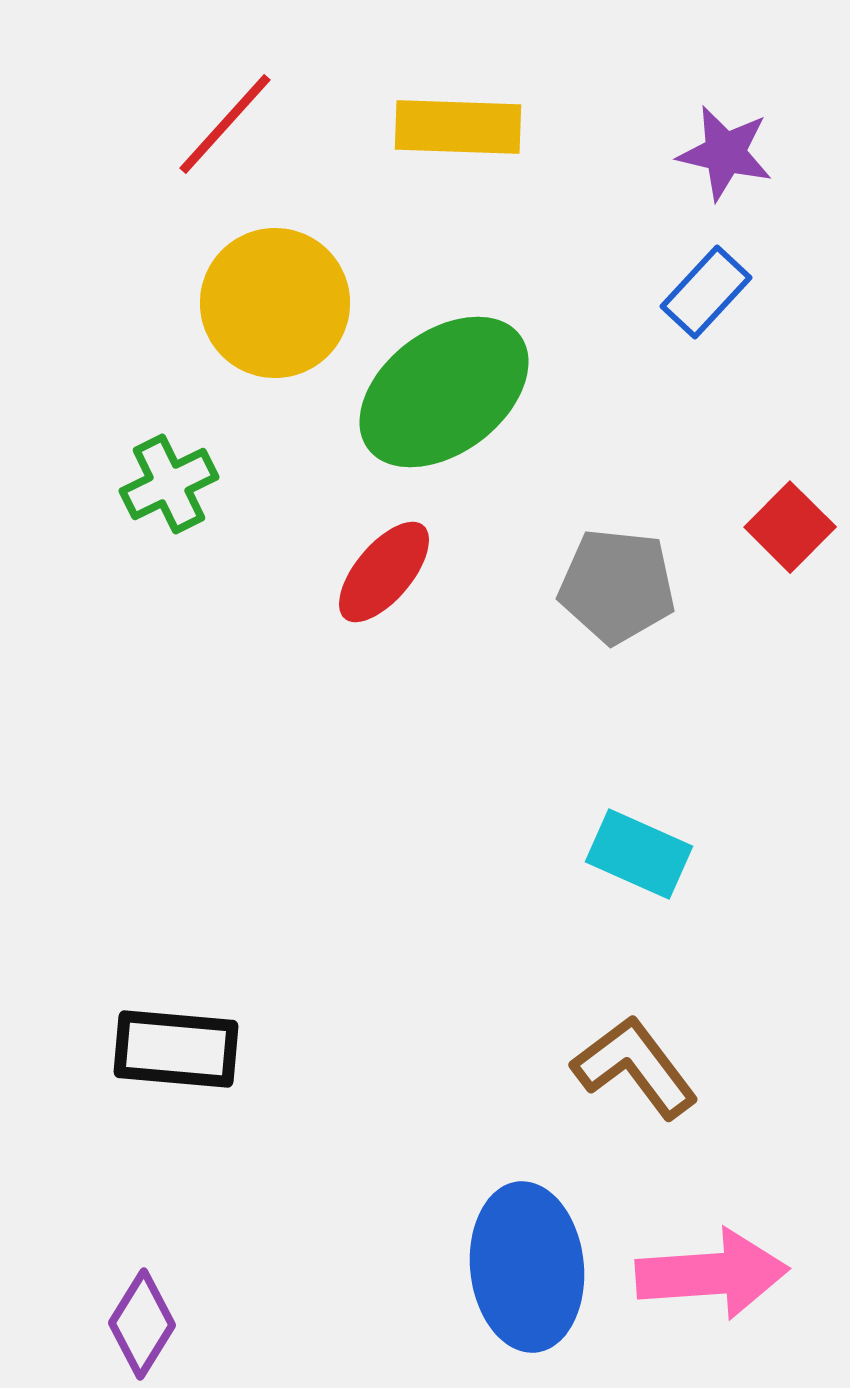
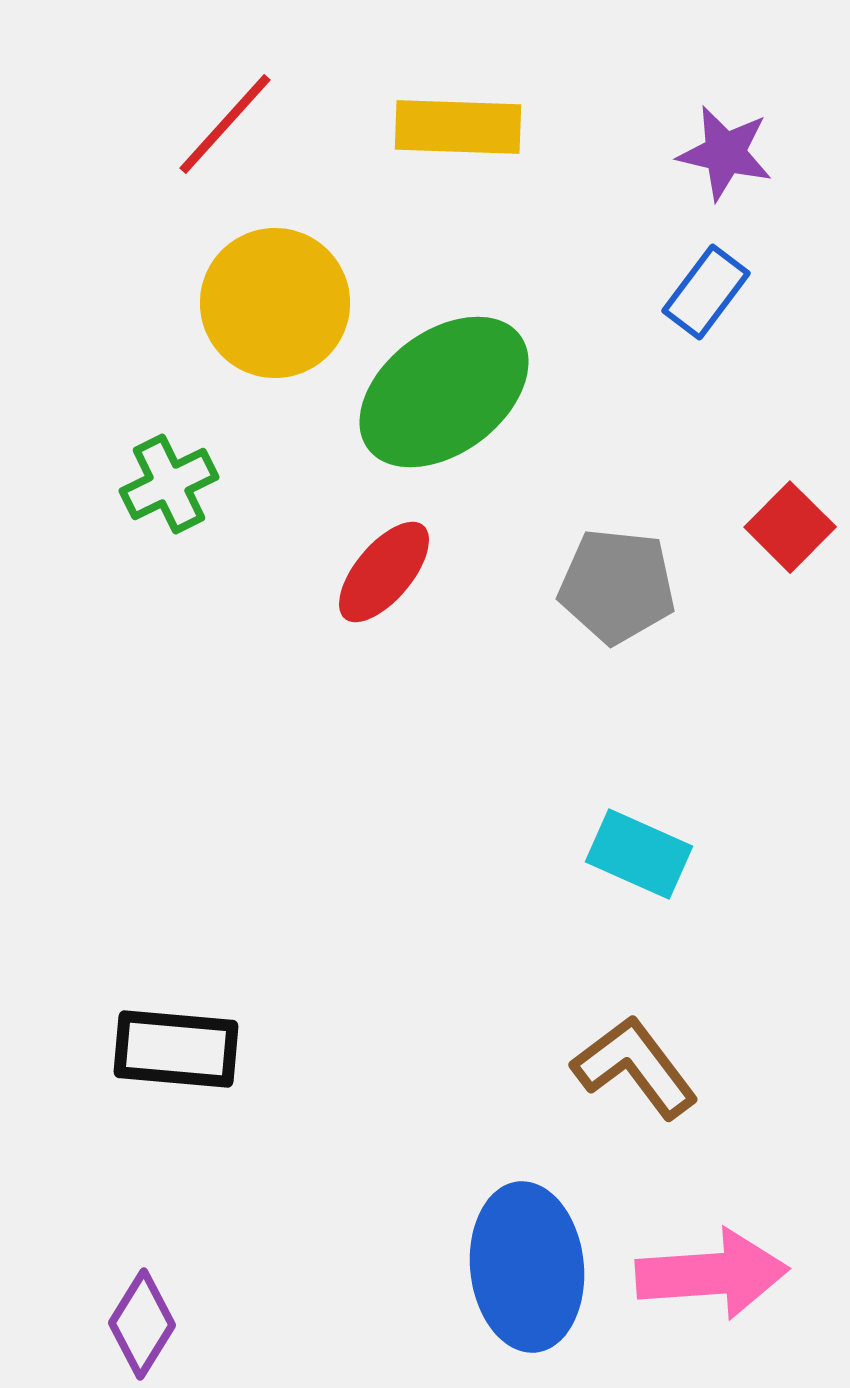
blue rectangle: rotated 6 degrees counterclockwise
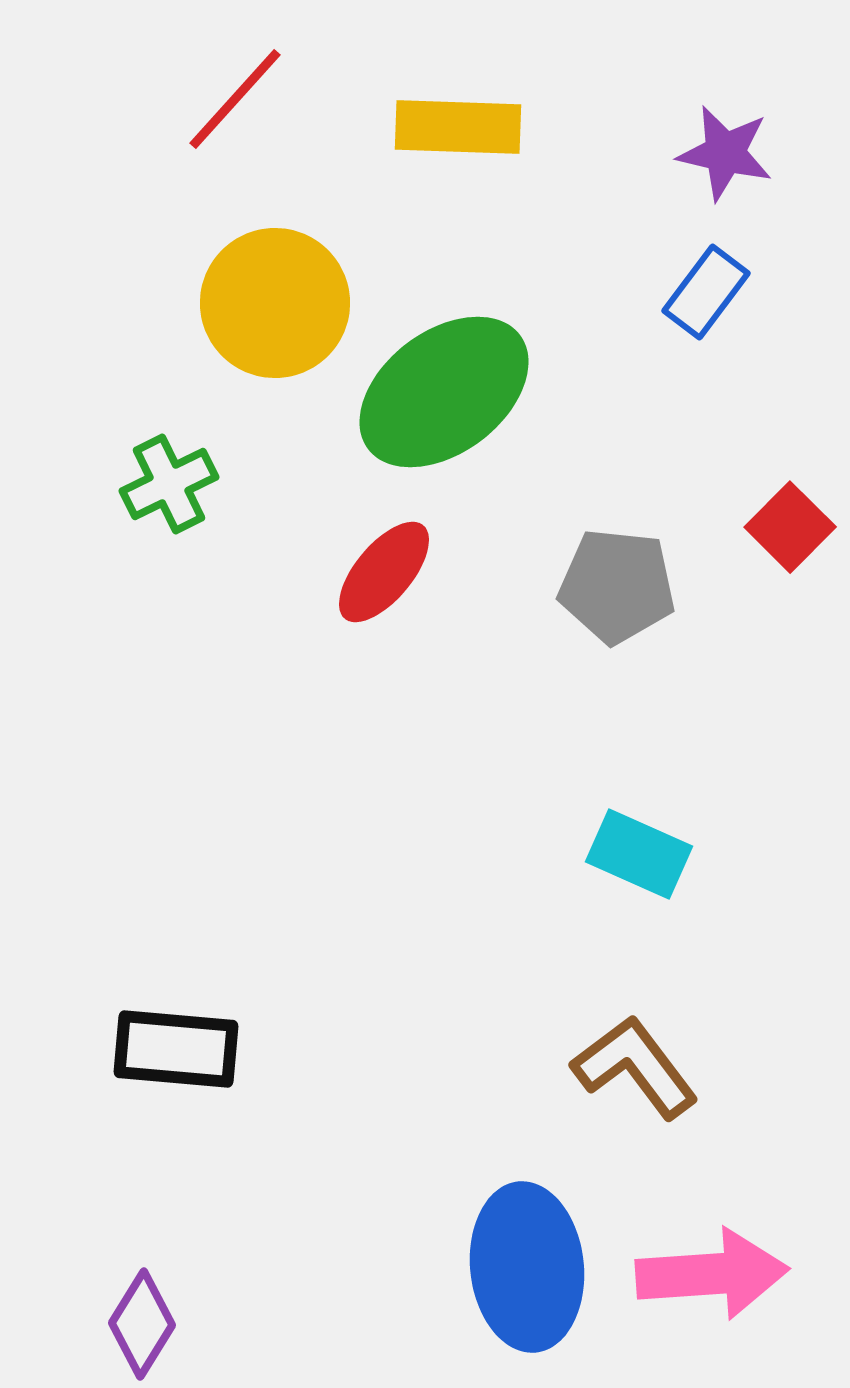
red line: moved 10 px right, 25 px up
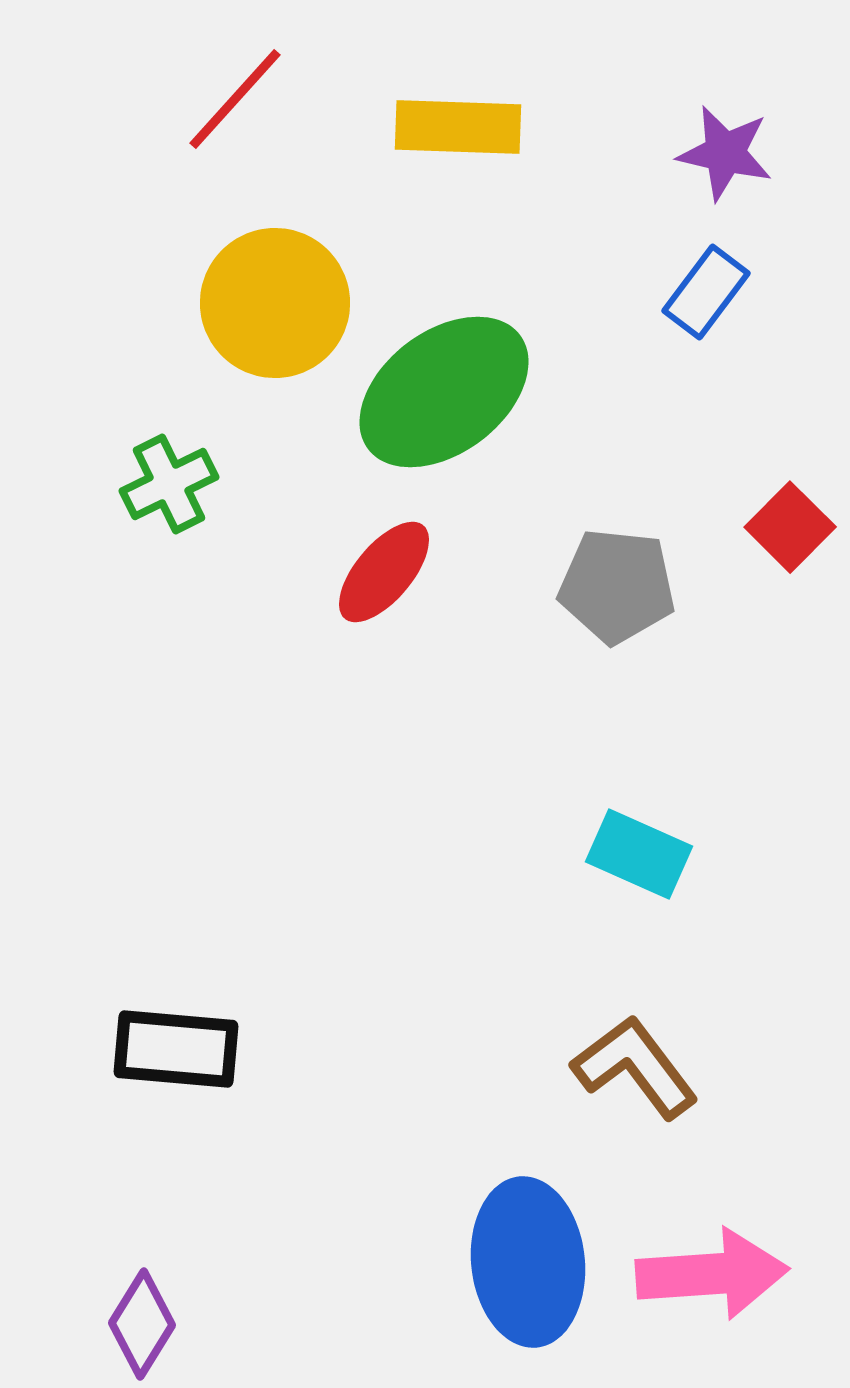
blue ellipse: moved 1 px right, 5 px up
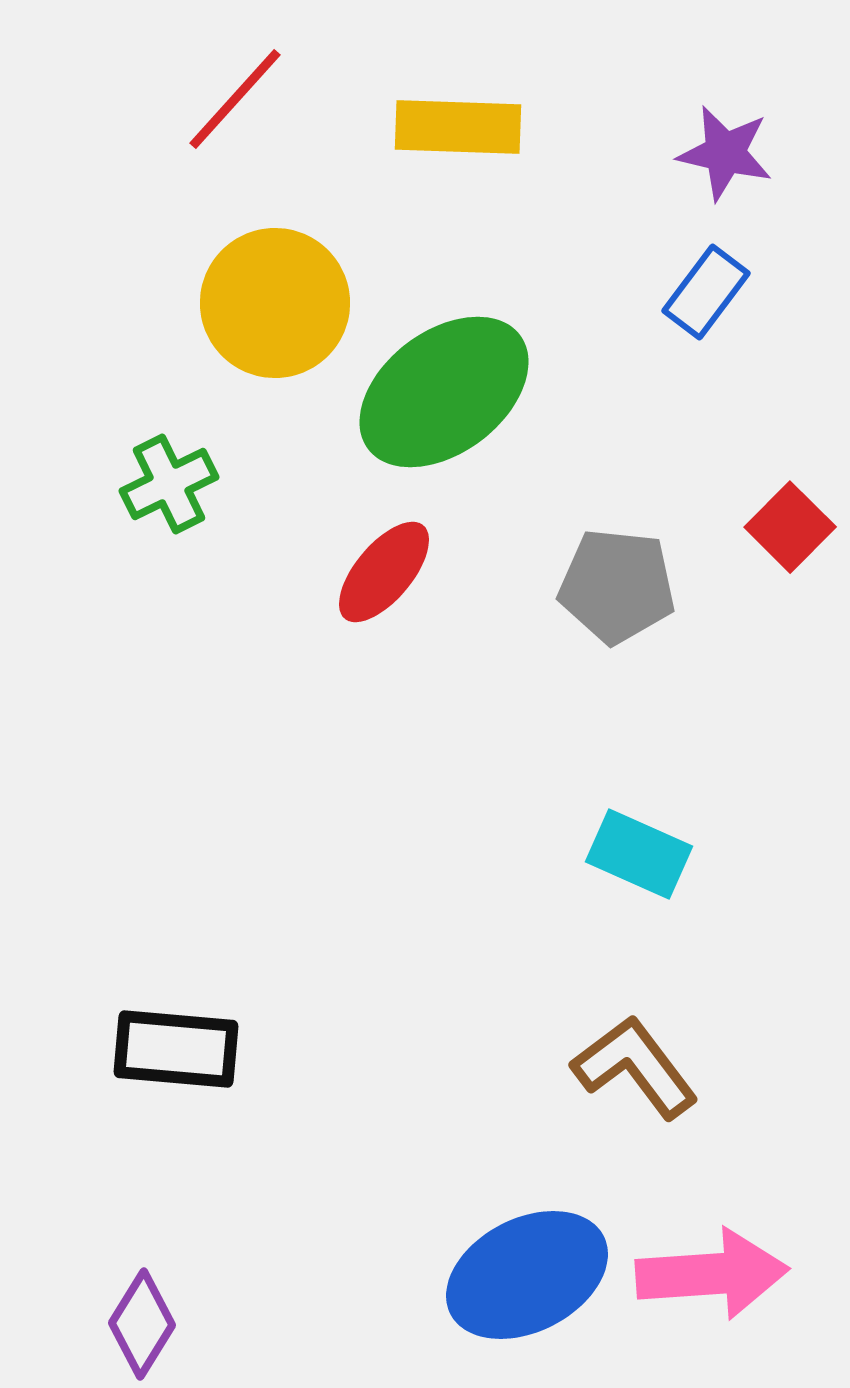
blue ellipse: moved 1 px left, 13 px down; rotated 69 degrees clockwise
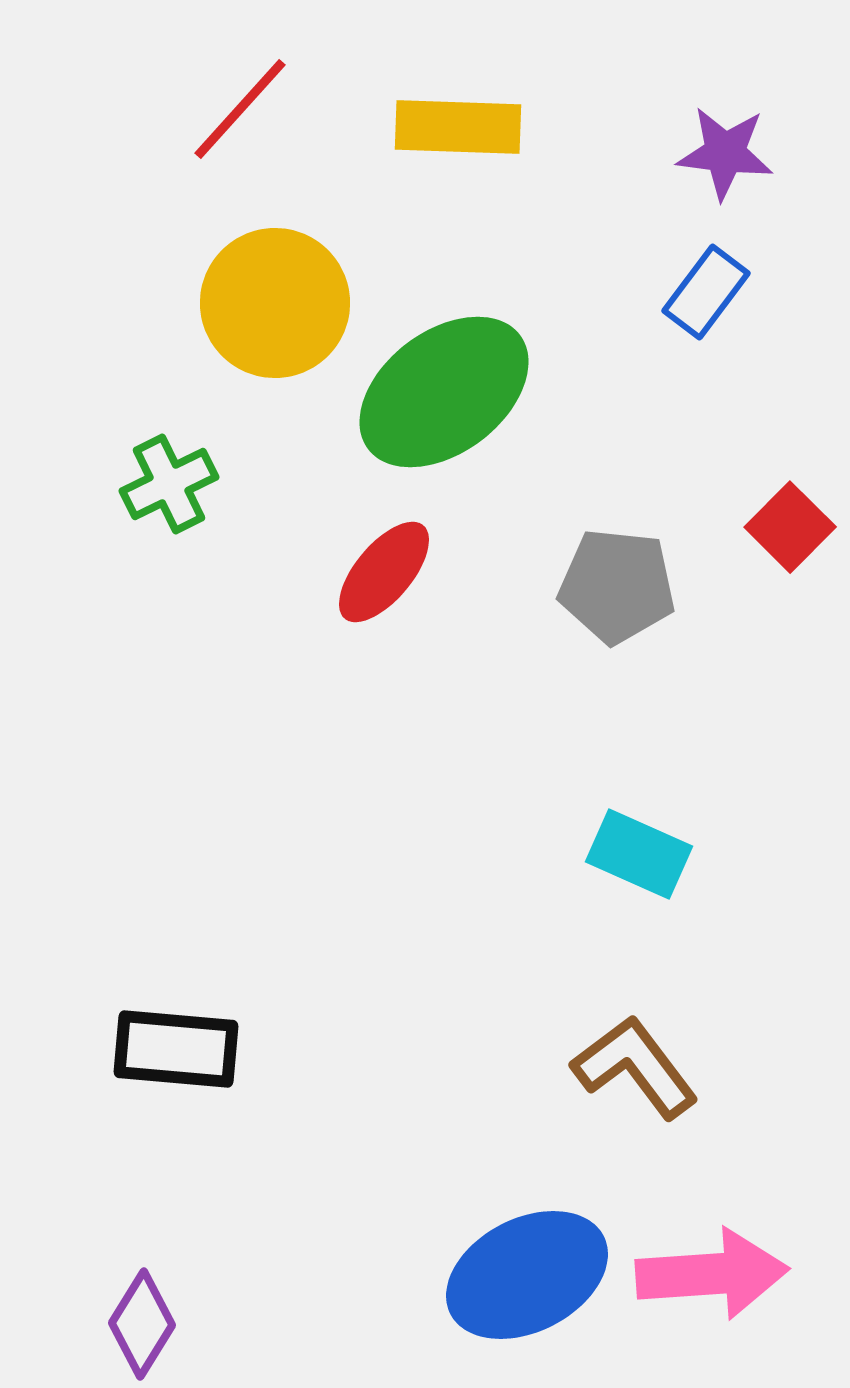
red line: moved 5 px right, 10 px down
purple star: rotated 6 degrees counterclockwise
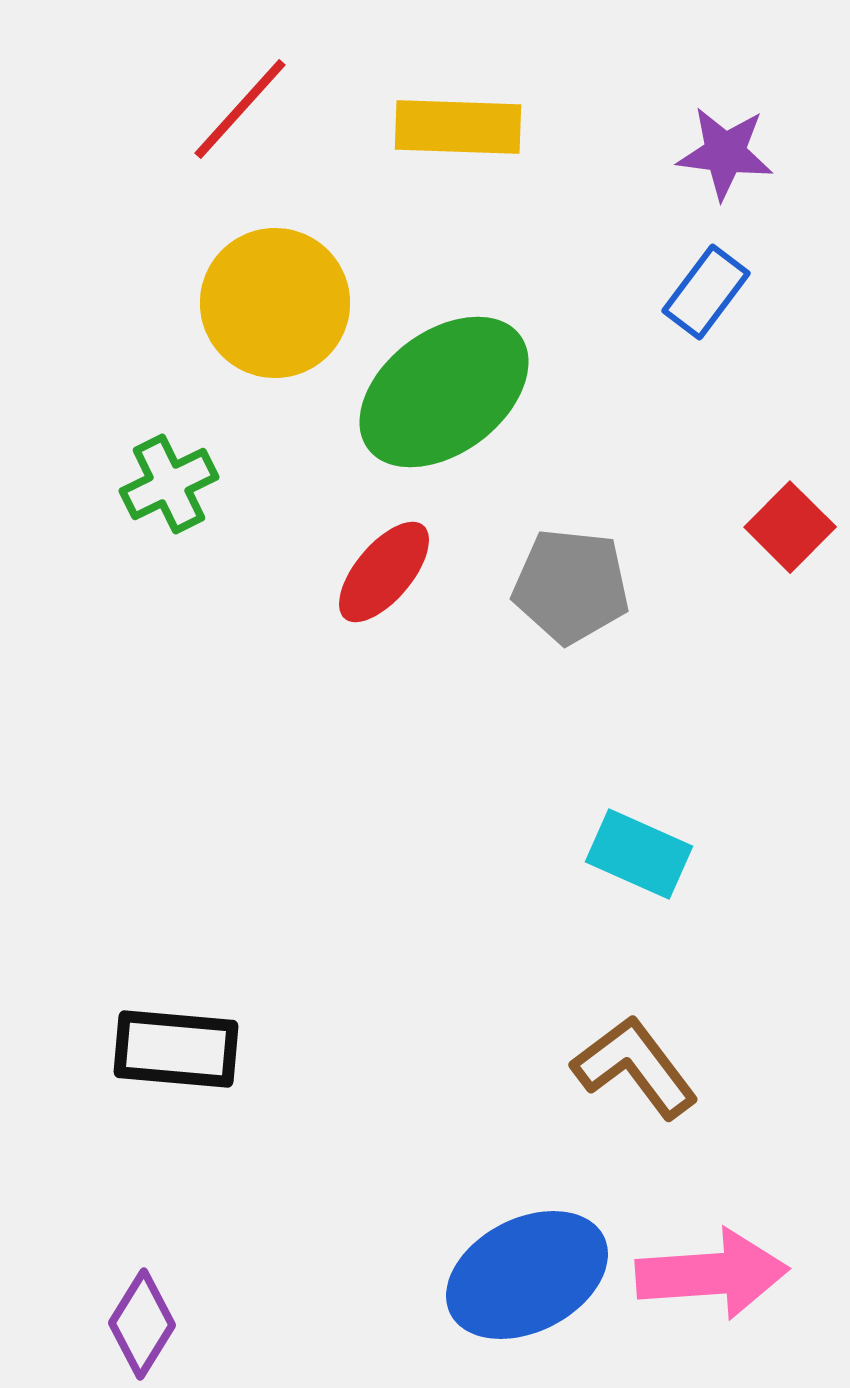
gray pentagon: moved 46 px left
